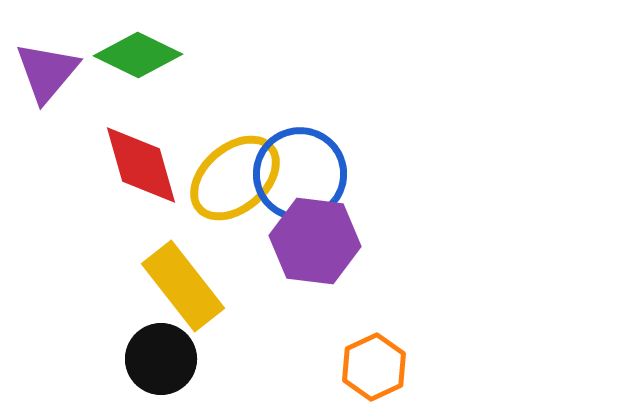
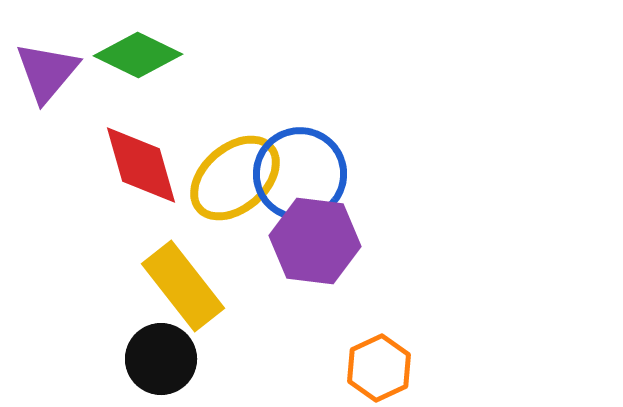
orange hexagon: moved 5 px right, 1 px down
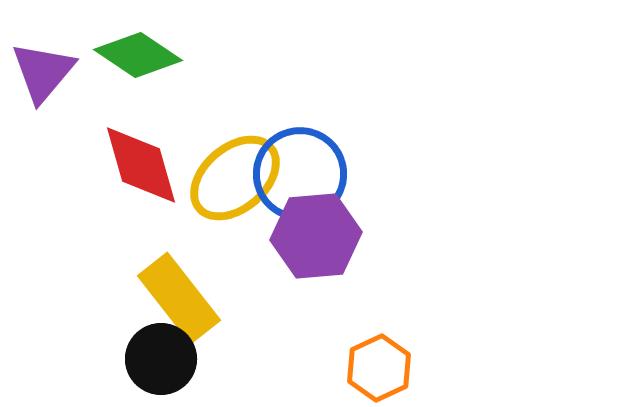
green diamond: rotated 8 degrees clockwise
purple triangle: moved 4 px left
purple hexagon: moved 1 px right, 5 px up; rotated 12 degrees counterclockwise
yellow rectangle: moved 4 px left, 12 px down
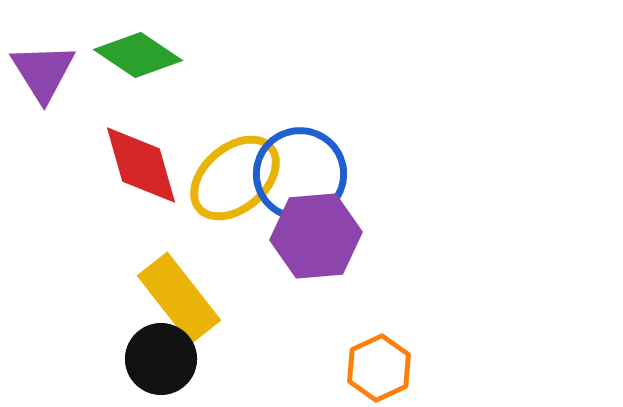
purple triangle: rotated 12 degrees counterclockwise
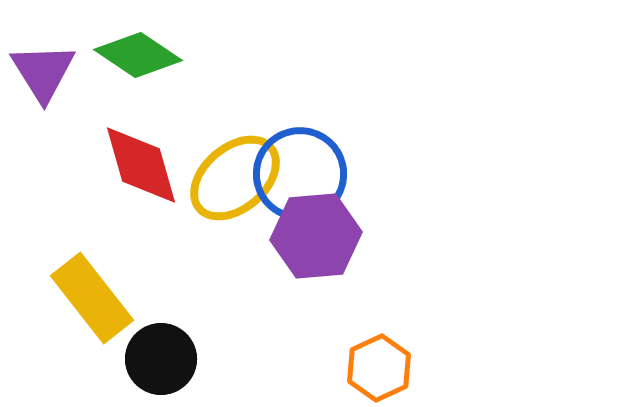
yellow rectangle: moved 87 px left
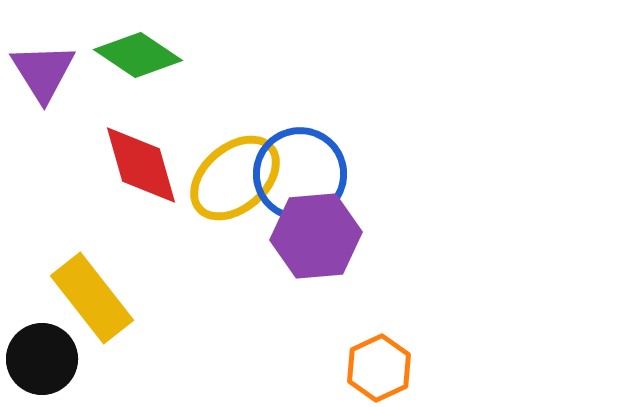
black circle: moved 119 px left
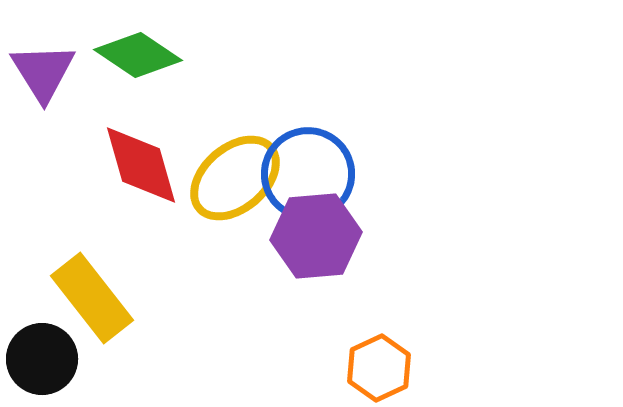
blue circle: moved 8 px right
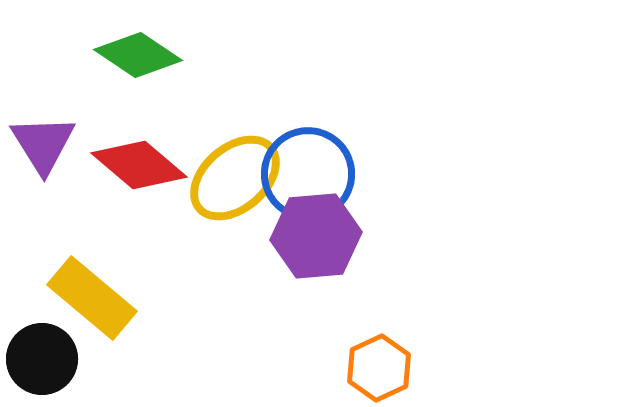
purple triangle: moved 72 px down
red diamond: moved 2 px left; rotated 34 degrees counterclockwise
yellow rectangle: rotated 12 degrees counterclockwise
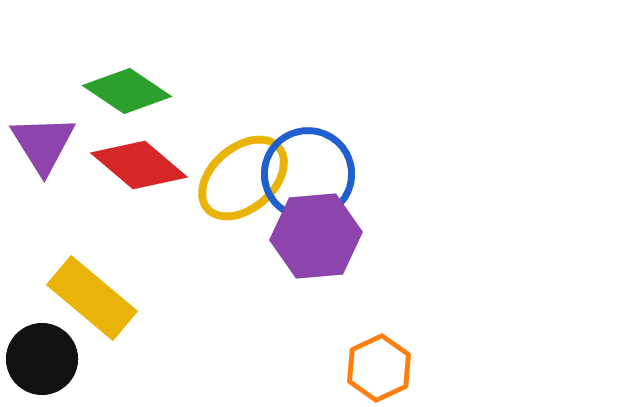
green diamond: moved 11 px left, 36 px down
yellow ellipse: moved 8 px right
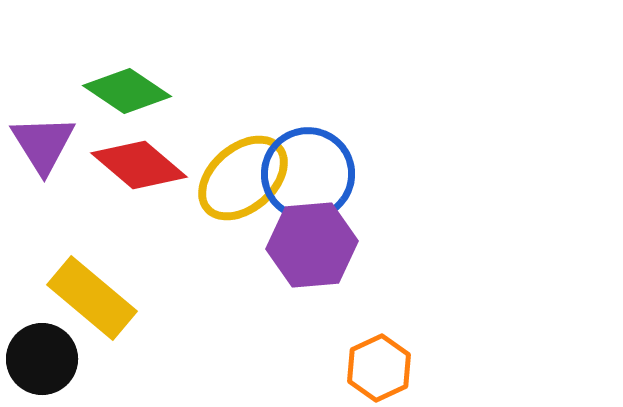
purple hexagon: moved 4 px left, 9 px down
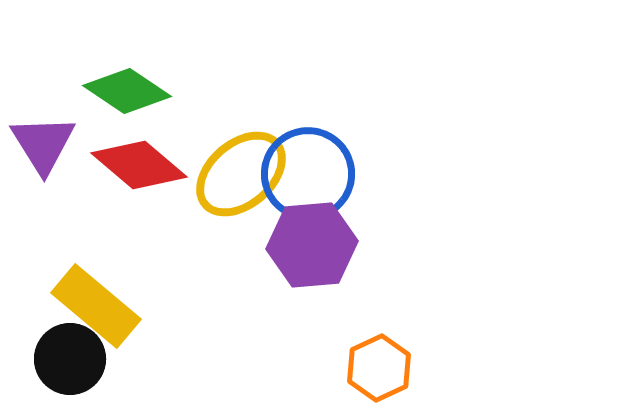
yellow ellipse: moved 2 px left, 4 px up
yellow rectangle: moved 4 px right, 8 px down
black circle: moved 28 px right
